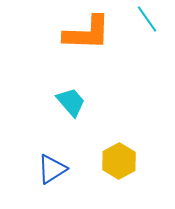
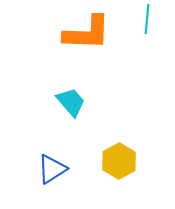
cyan line: rotated 40 degrees clockwise
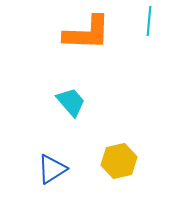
cyan line: moved 2 px right, 2 px down
yellow hexagon: rotated 16 degrees clockwise
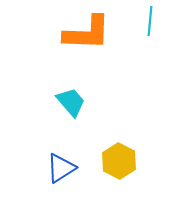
cyan line: moved 1 px right
yellow hexagon: rotated 20 degrees counterclockwise
blue triangle: moved 9 px right, 1 px up
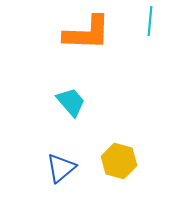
yellow hexagon: rotated 12 degrees counterclockwise
blue triangle: rotated 8 degrees counterclockwise
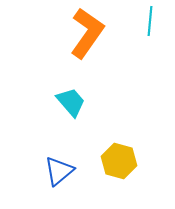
orange L-shape: rotated 57 degrees counterclockwise
blue triangle: moved 2 px left, 3 px down
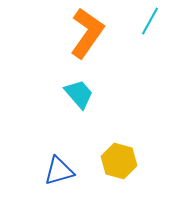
cyan line: rotated 24 degrees clockwise
cyan trapezoid: moved 8 px right, 8 px up
blue triangle: rotated 24 degrees clockwise
